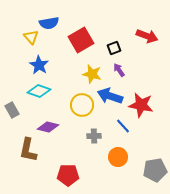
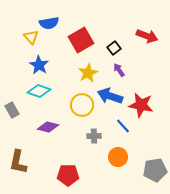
black square: rotated 16 degrees counterclockwise
yellow star: moved 4 px left, 1 px up; rotated 30 degrees clockwise
brown L-shape: moved 10 px left, 12 px down
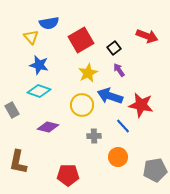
blue star: rotated 18 degrees counterclockwise
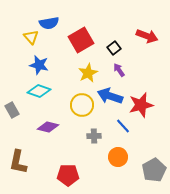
red star: rotated 25 degrees counterclockwise
gray pentagon: moved 1 px left; rotated 20 degrees counterclockwise
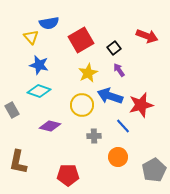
purple diamond: moved 2 px right, 1 px up
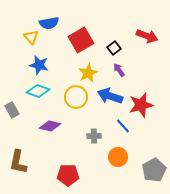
cyan diamond: moved 1 px left
yellow circle: moved 6 px left, 8 px up
